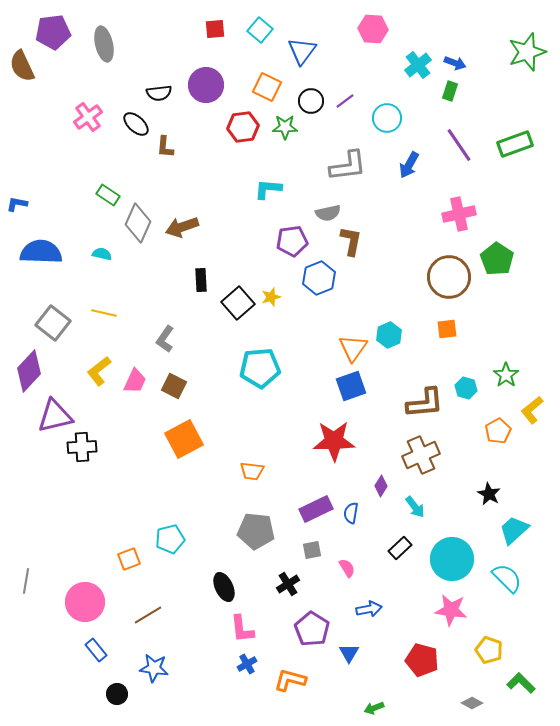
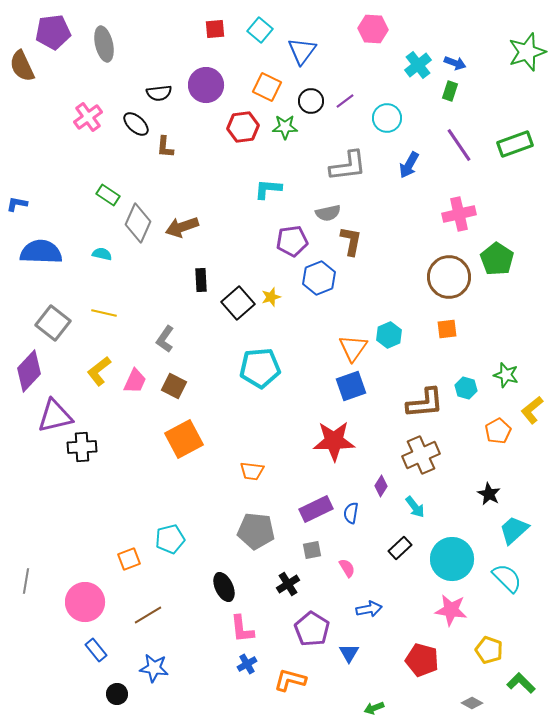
green star at (506, 375): rotated 20 degrees counterclockwise
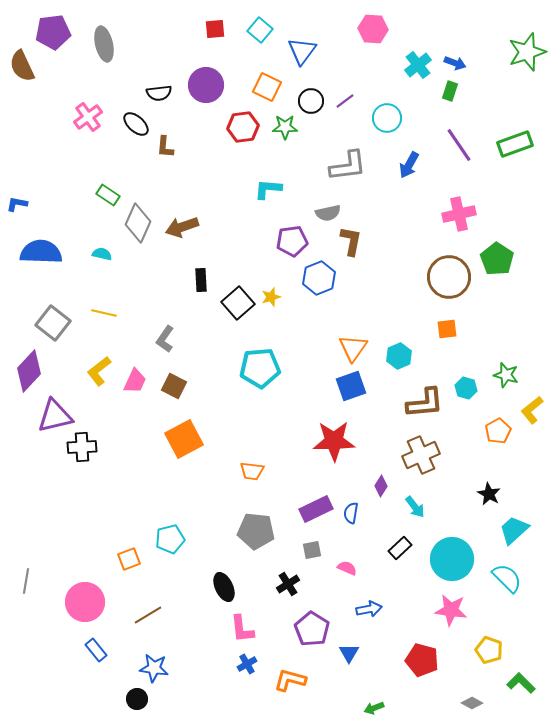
cyan hexagon at (389, 335): moved 10 px right, 21 px down
pink semicircle at (347, 568): rotated 36 degrees counterclockwise
black circle at (117, 694): moved 20 px right, 5 px down
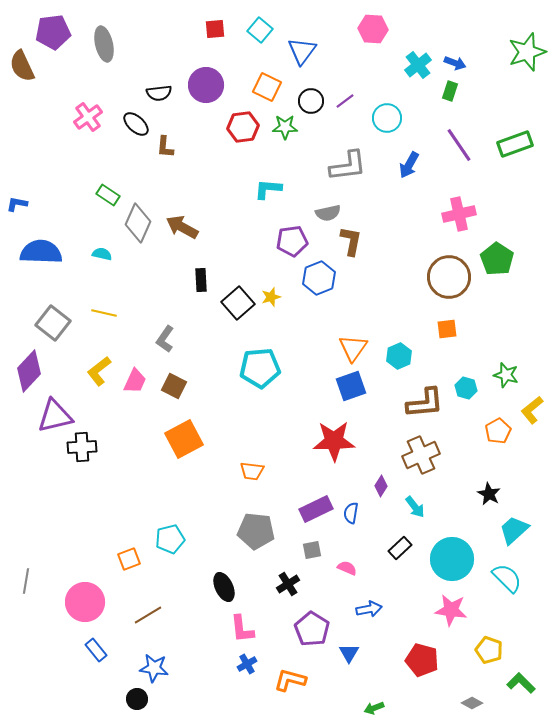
brown arrow at (182, 227): rotated 48 degrees clockwise
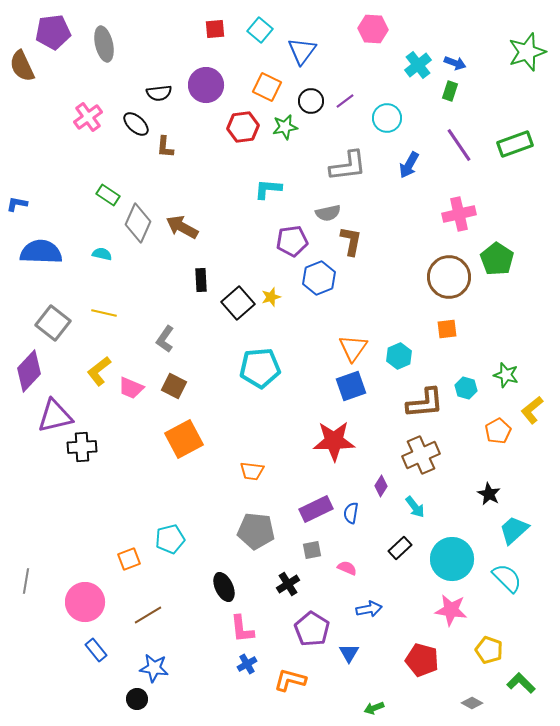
green star at (285, 127): rotated 10 degrees counterclockwise
pink trapezoid at (135, 381): moved 4 px left, 7 px down; rotated 88 degrees clockwise
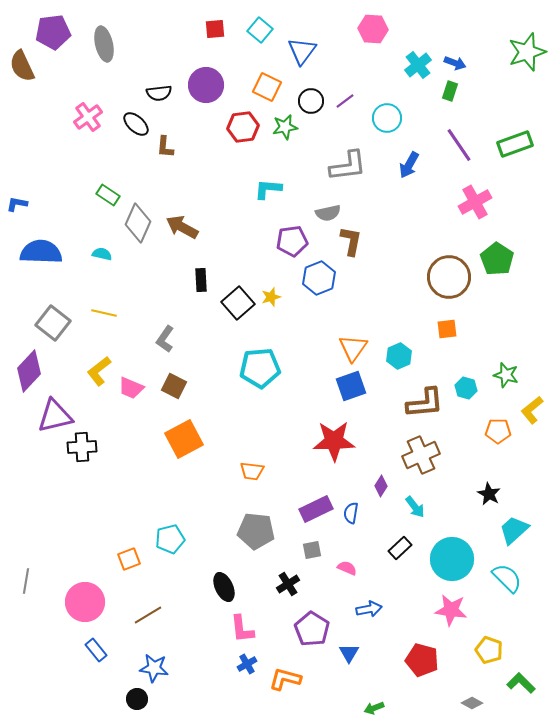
pink cross at (459, 214): moved 16 px right, 12 px up; rotated 16 degrees counterclockwise
orange pentagon at (498, 431): rotated 30 degrees clockwise
orange L-shape at (290, 680): moved 5 px left, 1 px up
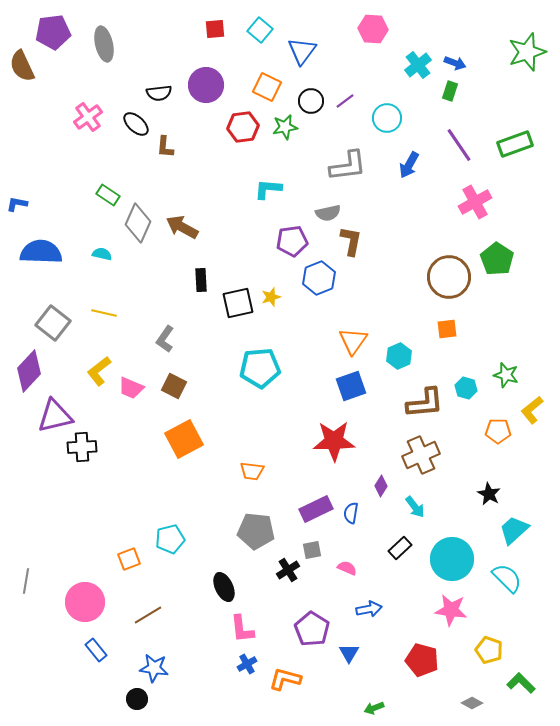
black square at (238, 303): rotated 28 degrees clockwise
orange triangle at (353, 348): moved 7 px up
black cross at (288, 584): moved 14 px up
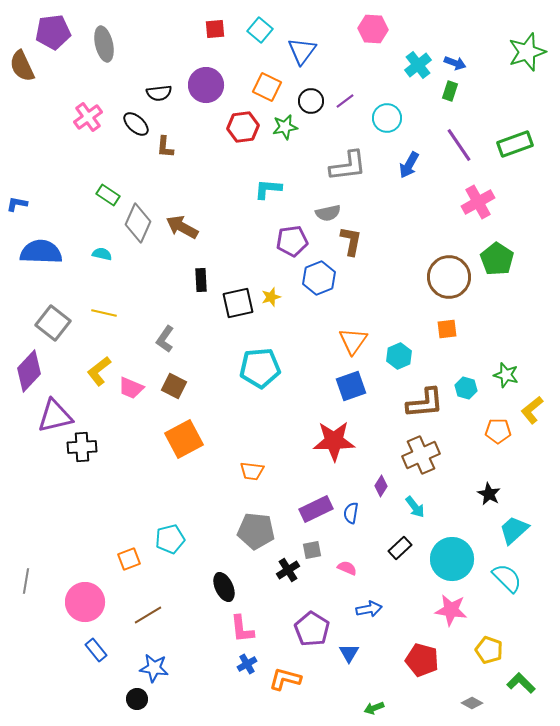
pink cross at (475, 202): moved 3 px right
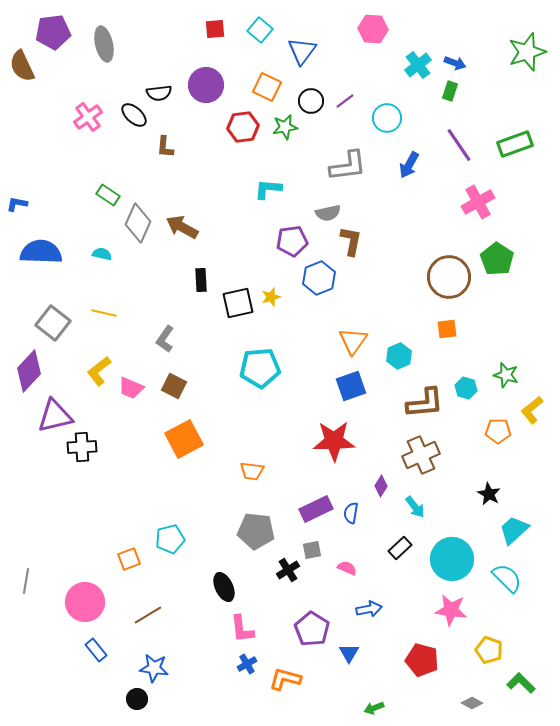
black ellipse at (136, 124): moved 2 px left, 9 px up
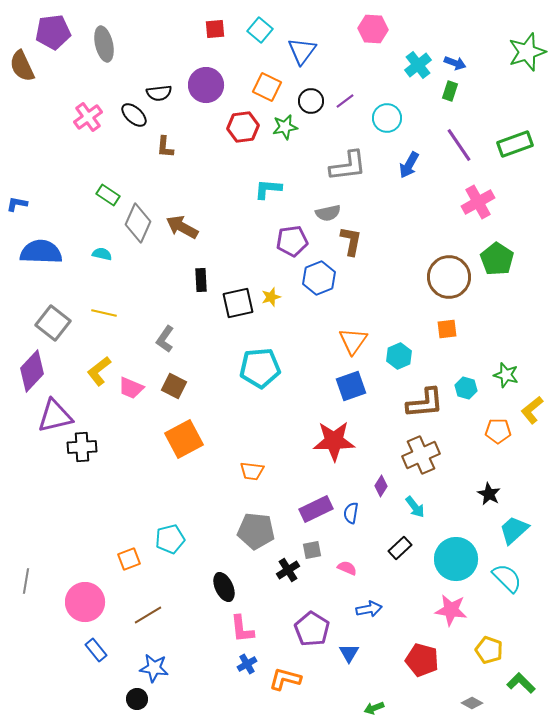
purple diamond at (29, 371): moved 3 px right
cyan circle at (452, 559): moved 4 px right
